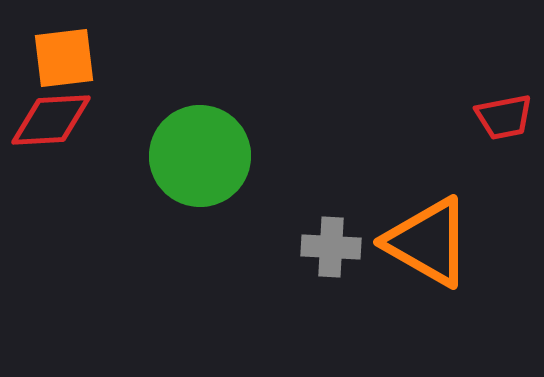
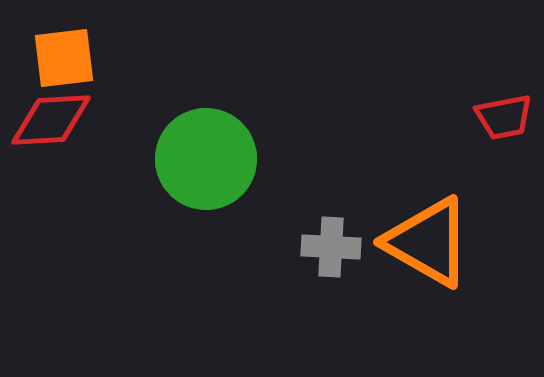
green circle: moved 6 px right, 3 px down
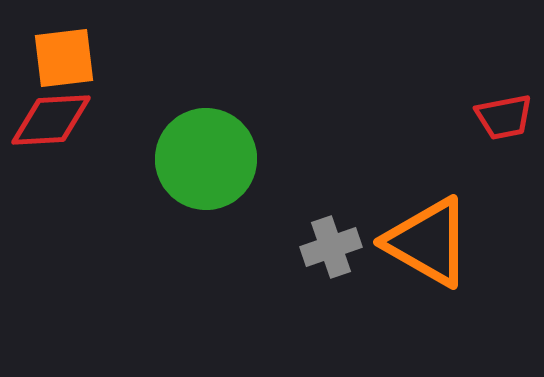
gray cross: rotated 22 degrees counterclockwise
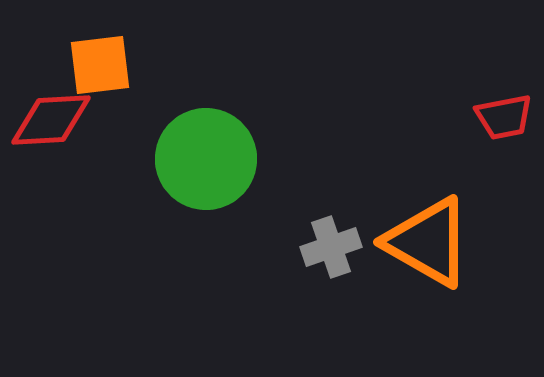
orange square: moved 36 px right, 7 px down
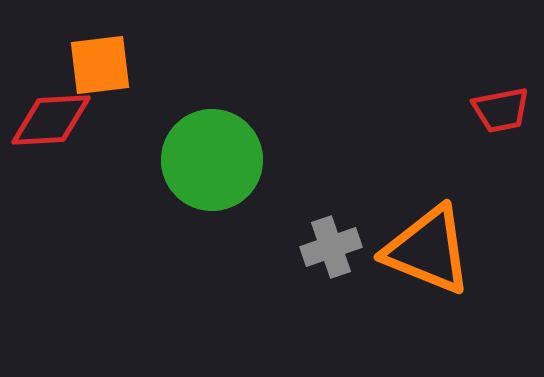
red trapezoid: moved 3 px left, 7 px up
green circle: moved 6 px right, 1 px down
orange triangle: moved 8 px down; rotated 8 degrees counterclockwise
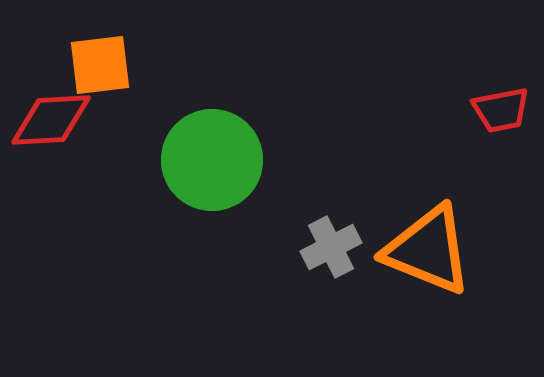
gray cross: rotated 8 degrees counterclockwise
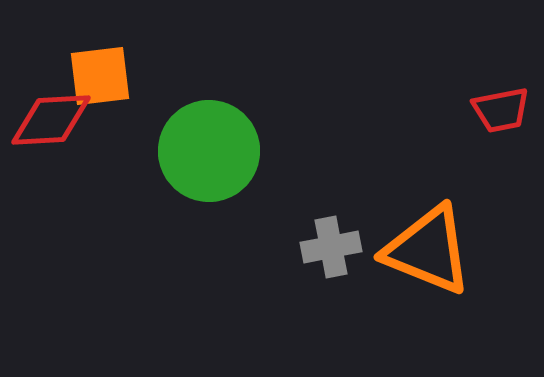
orange square: moved 11 px down
green circle: moved 3 px left, 9 px up
gray cross: rotated 16 degrees clockwise
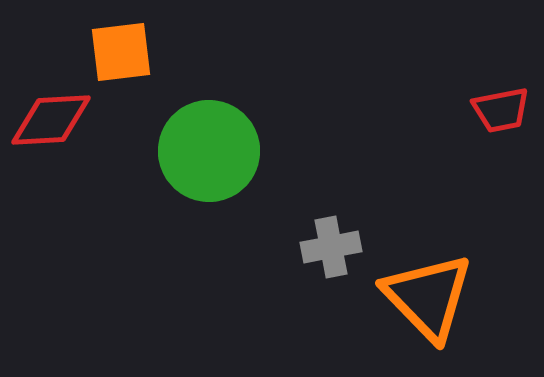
orange square: moved 21 px right, 24 px up
orange triangle: moved 47 px down; rotated 24 degrees clockwise
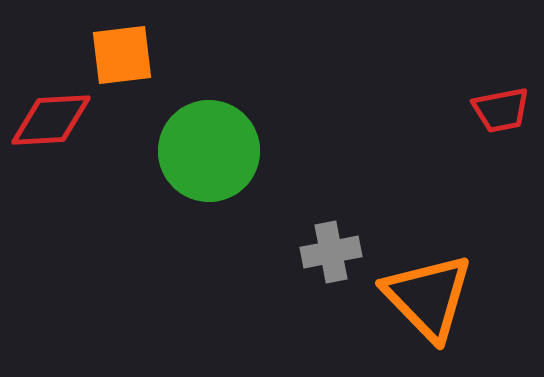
orange square: moved 1 px right, 3 px down
gray cross: moved 5 px down
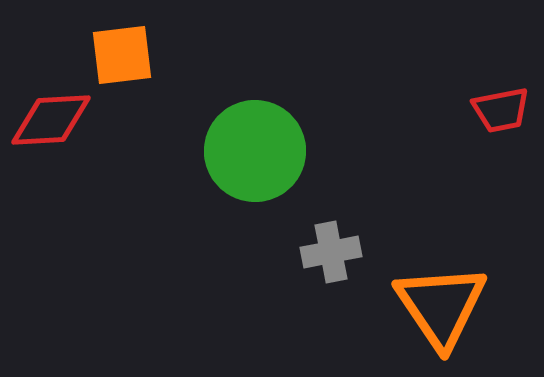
green circle: moved 46 px right
orange triangle: moved 13 px right, 9 px down; rotated 10 degrees clockwise
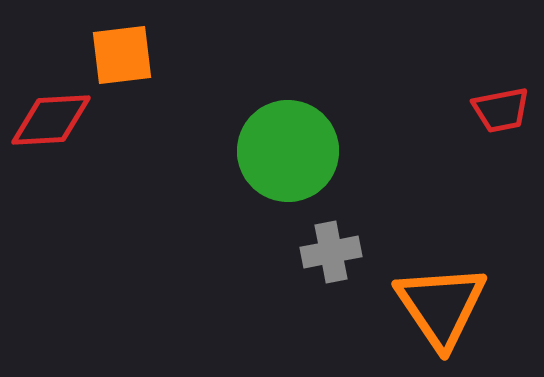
green circle: moved 33 px right
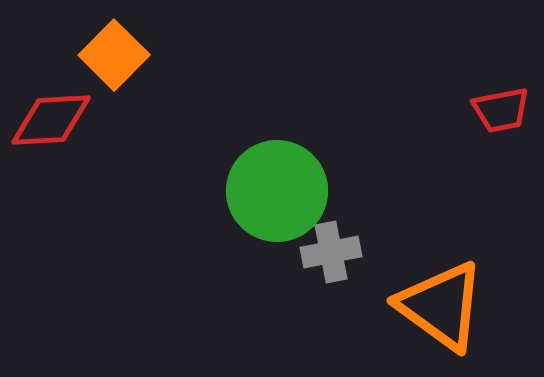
orange square: moved 8 px left; rotated 38 degrees counterclockwise
green circle: moved 11 px left, 40 px down
orange triangle: rotated 20 degrees counterclockwise
